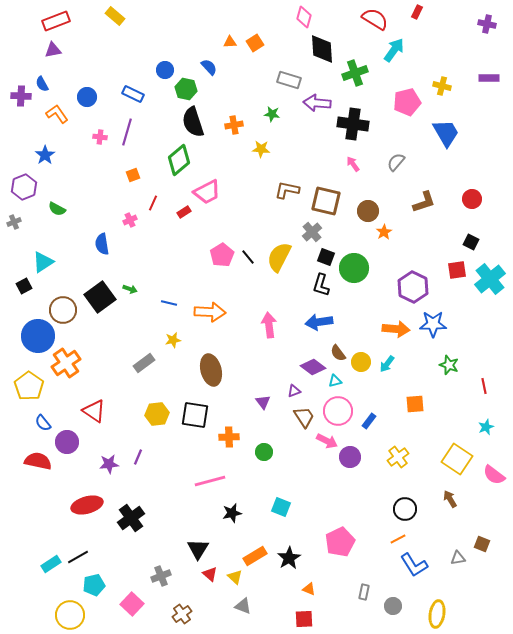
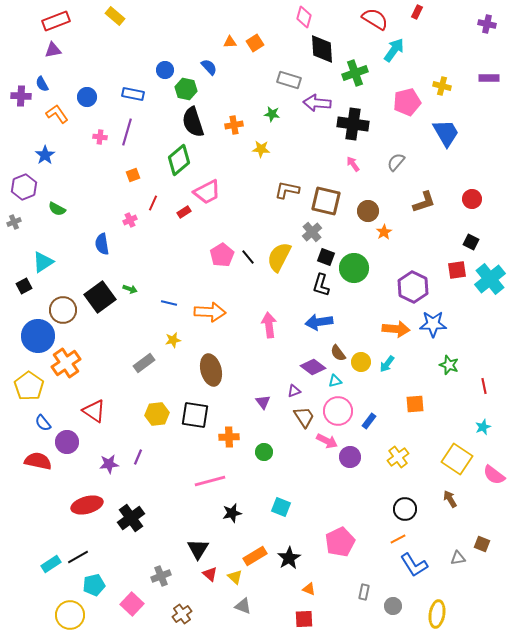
blue rectangle at (133, 94): rotated 15 degrees counterclockwise
cyan star at (486, 427): moved 3 px left
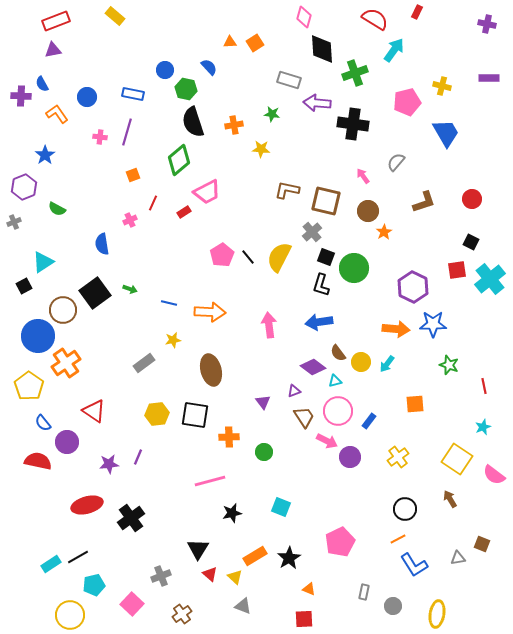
pink arrow at (353, 164): moved 10 px right, 12 px down
black square at (100, 297): moved 5 px left, 4 px up
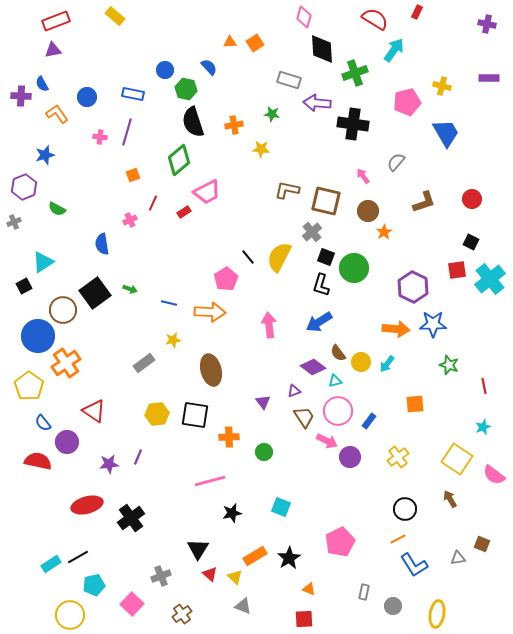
blue star at (45, 155): rotated 18 degrees clockwise
pink pentagon at (222, 255): moved 4 px right, 24 px down
blue arrow at (319, 322): rotated 24 degrees counterclockwise
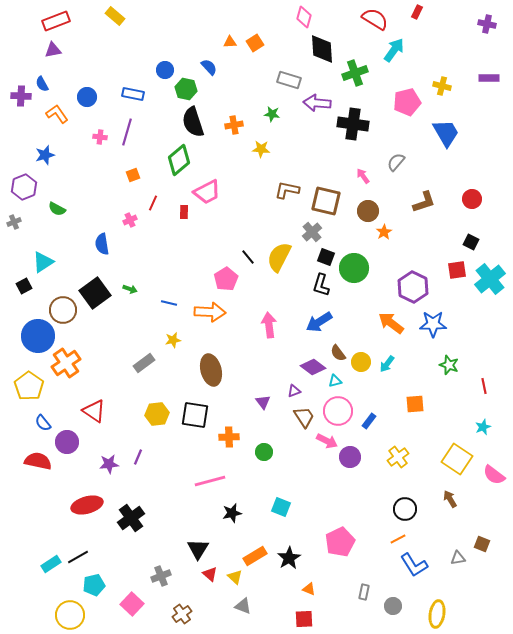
red rectangle at (184, 212): rotated 56 degrees counterclockwise
orange arrow at (396, 329): moved 5 px left, 6 px up; rotated 148 degrees counterclockwise
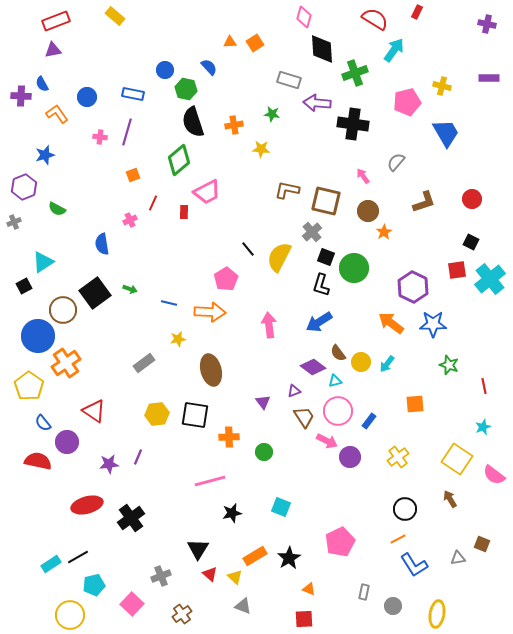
black line at (248, 257): moved 8 px up
yellow star at (173, 340): moved 5 px right, 1 px up
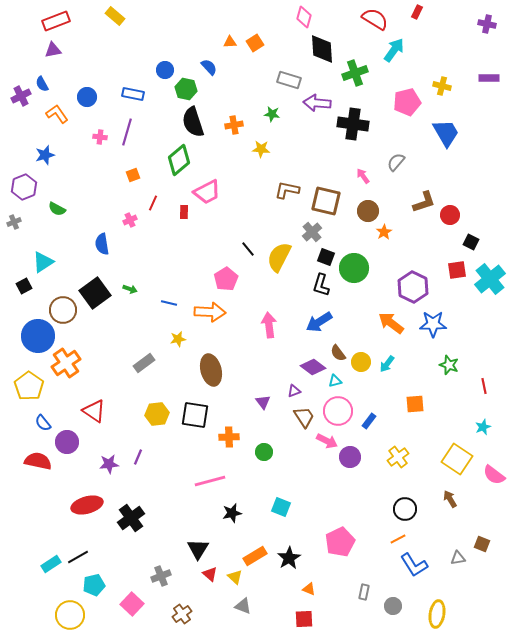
purple cross at (21, 96): rotated 30 degrees counterclockwise
red circle at (472, 199): moved 22 px left, 16 px down
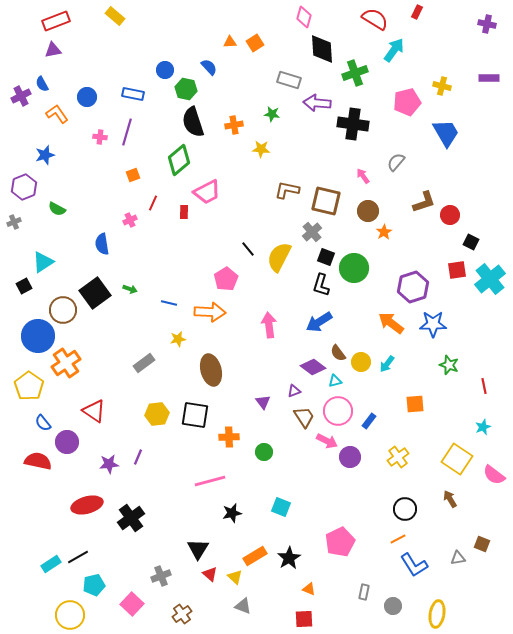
purple hexagon at (413, 287): rotated 16 degrees clockwise
